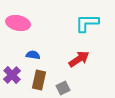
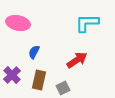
blue semicircle: moved 1 px right, 3 px up; rotated 72 degrees counterclockwise
red arrow: moved 2 px left, 1 px down
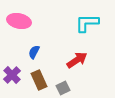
pink ellipse: moved 1 px right, 2 px up
brown rectangle: rotated 36 degrees counterclockwise
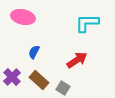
pink ellipse: moved 4 px right, 4 px up
purple cross: moved 2 px down
brown rectangle: rotated 24 degrees counterclockwise
gray square: rotated 32 degrees counterclockwise
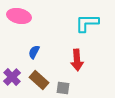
pink ellipse: moved 4 px left, 1 px up
red arrow: rotated 120 degrees clockwise
gray square: rotated 24 degrees counterclockwise
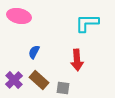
purple cross: moved 2 px right, 3 px down
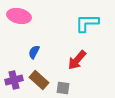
red arrow: rotated 45 degrees clockwise
purple cross: rotated 30 degrees clockwise
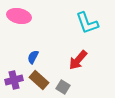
cyan L-shape: rotated 110 degrees counterclockwise
blue semicircle: moved 1 px left, 5 px down
red arrow: moved 1 px right
gray square: moved 1 px up; rotated 24 degrees clockwise
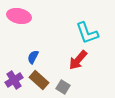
cyan L-shape: moved 10 px down
purple cross: rotated 18 degrees counterclockwise
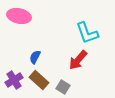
blue semicircle: moved 2 px right
